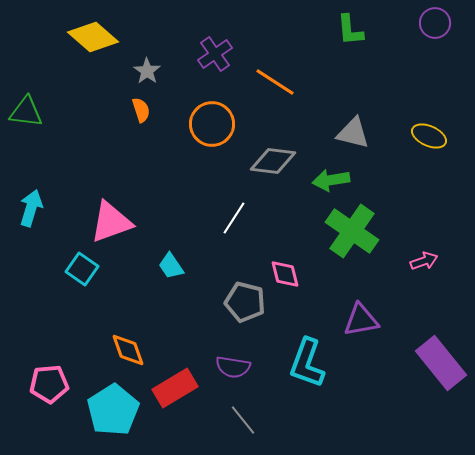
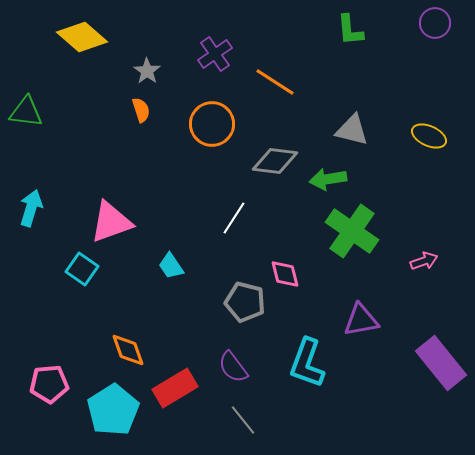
yellow diamond: moved 11 px left
gray triangle: moved 1 px left, 3 px up
gray diamond: moved 2 px right
green arrow: moved 3 px left, 1 px up
purple semicircle: rotated 44 degrees clockwise
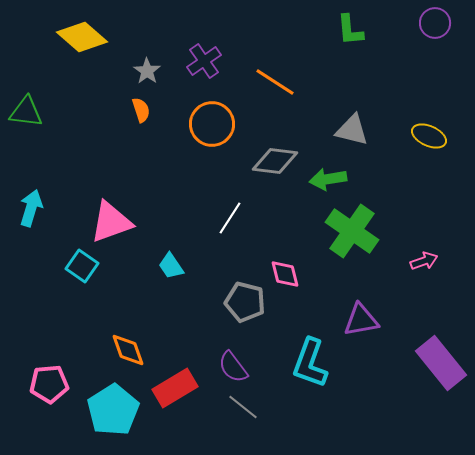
purple cross: moved 11 px left, 7 px down
white line: moved 4 px left
cyan square: moved 3 px up
cyan L-shape: moved 3 px right
gray line: moved 13 px up; rotated 12 degrees counterclockwise
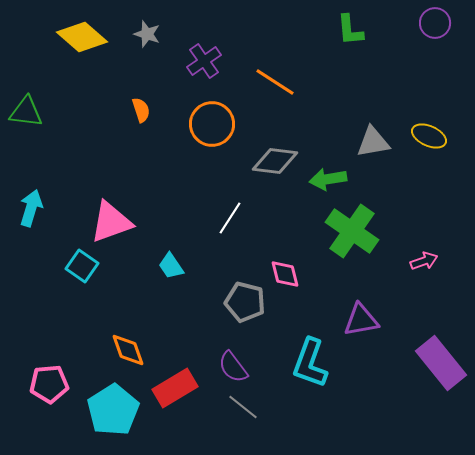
gray star: moved 37 px up; rotated 16 degrees counterclockwise
gray triangle: moved 21 px right, 12 px down; rotated 24 degrees counterclockwise
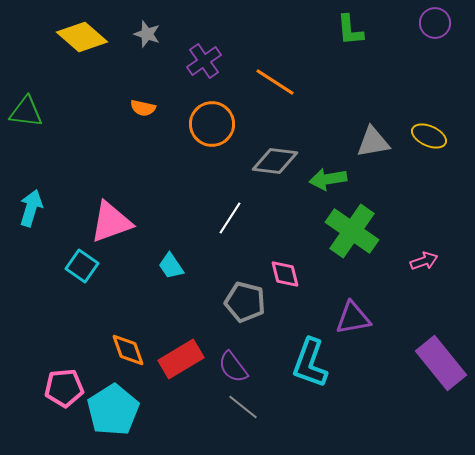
orange semicircle: moved 2 px right, 2 px up; rotated 120 degrees clockwise
purple triangle: moved 8 px left, 2 px up
pink pentagon: moved 15 px right, 4 px down
red rectangle: moved 6 px right, 29 px up
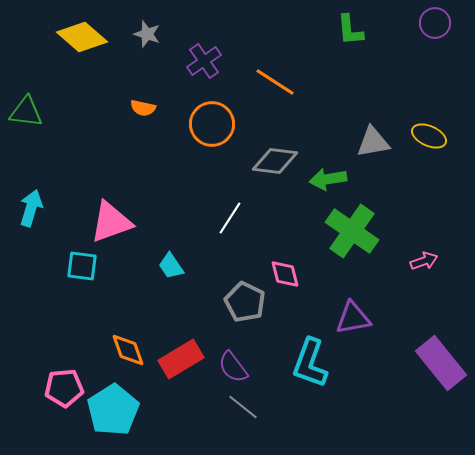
cyan square: rotated 28 degrees counterclockwise
gray pentagon: rotated 12 degrees clockwise
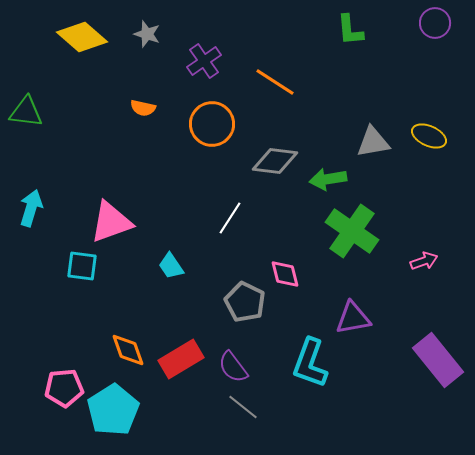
purple rectangle: moved 3 px left, 3 px up
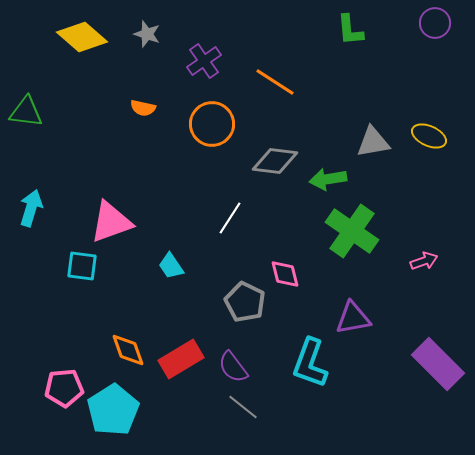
purple rectangle: moved 4 px down; rotated 6 degrees counterclockwise
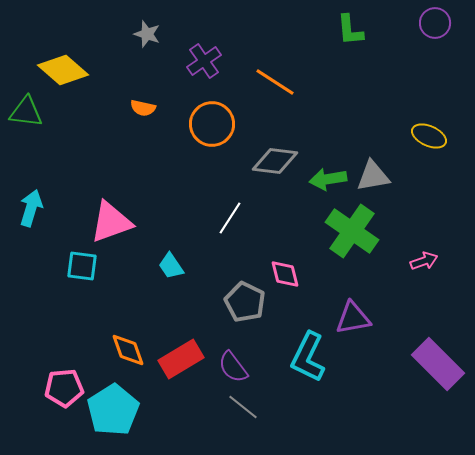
yellow diamond: moved 19 px left, 33 px down
gray triangle: moved 34 px down
cyan L-shape: moved 2 px left, 6 px up; rotated 6 degrees clockwise
